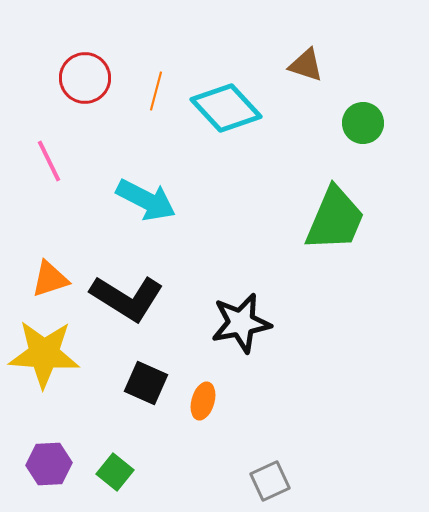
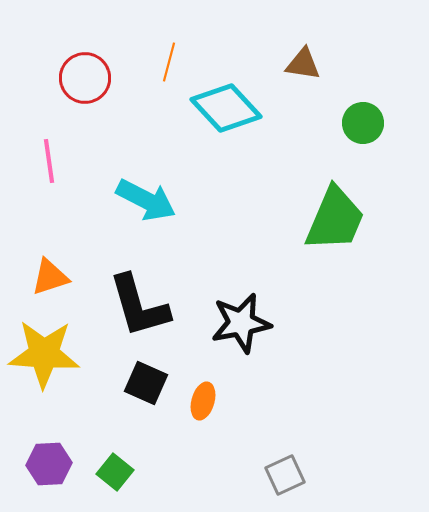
brown triangle: moved 3 px left, 1 px up; rotated 9 degrees counterclockwise
orange line: moved 13 px right, 29 px up
pink line: rotated 18 degrees clockwise
orange triangle: moved 2 px up
black L-shape: moved 12 px right, 8 px down; rotated 42 degrees clockwise
gray square: moved 15 px right, 6 px up
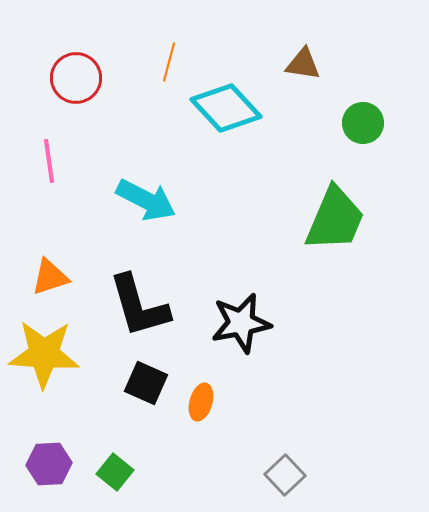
red circle: moved 9 px left
orange ellipse: moved 2 px left, 1 px down
gray square: rotated 18 degrees counterclockwise
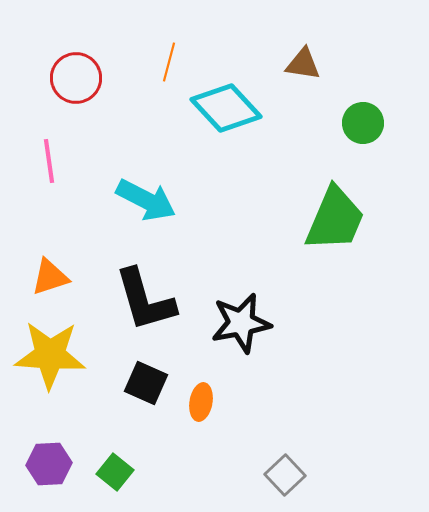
black L-shape: moved 6 px right, 6 px up
yellow star: moved 6 px right, 1 px down
orange ellipse: rotated 6 degrees counterclockwise
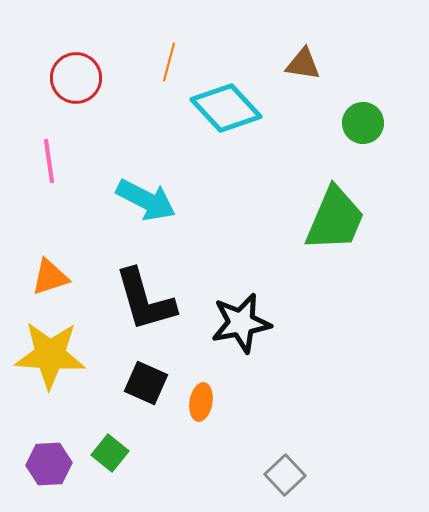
green square: moved 5 px left, 19 px up
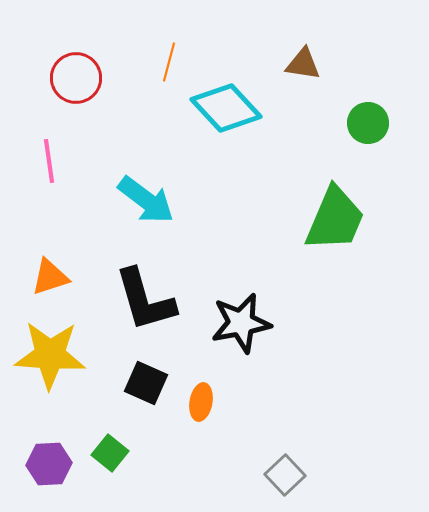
green circle: moved 5 px right
cyan arrow: rotated 10 degrees clockwise
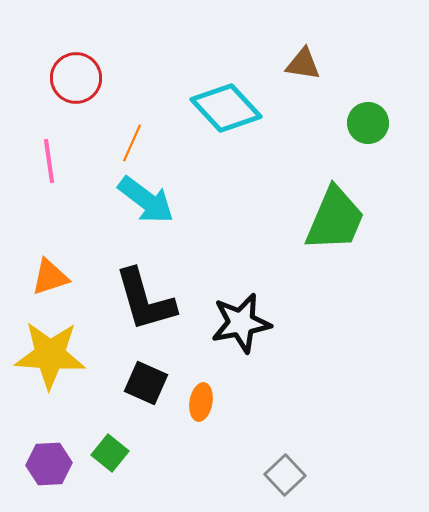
orange line: moved 37 px left, 81 px down; rotated 9 degrees clockwise
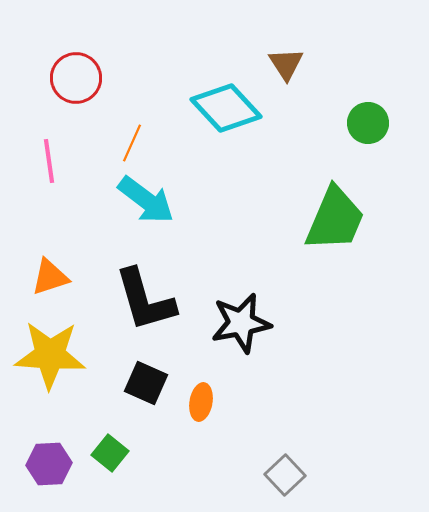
brown triangle: moved 17 px left; rotated 48 degrees clockwise
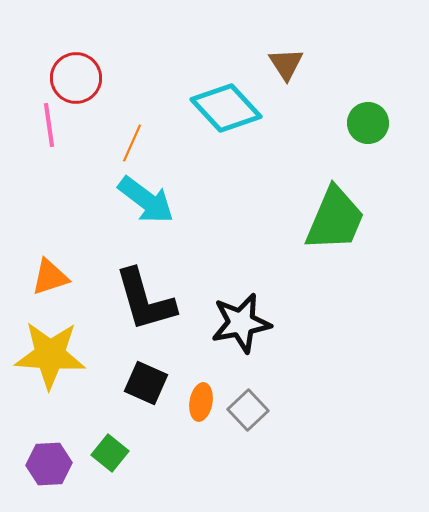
pink line: moved 36 px up
gray square: moved 37 px left, 65 px up
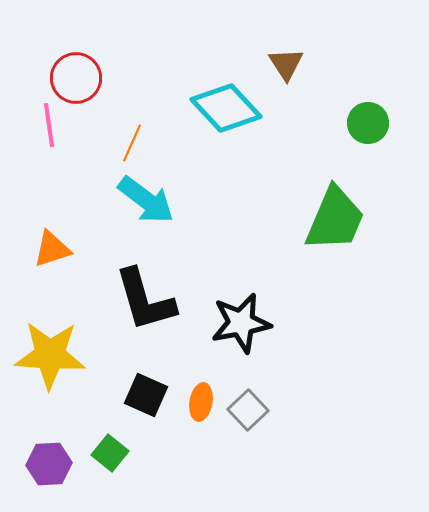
orange triangle: moved 2 px right, 28 px up
black square: moved 12 px down
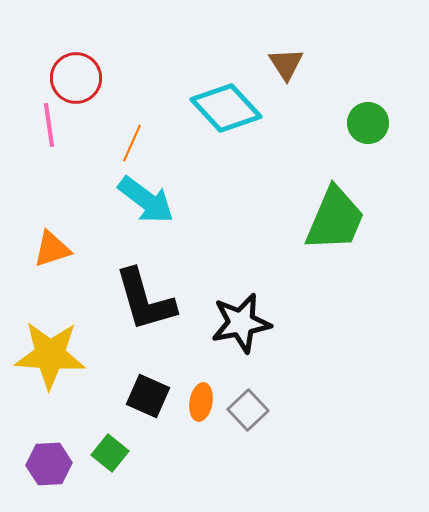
black square: moved 2 px right, 1 px down
